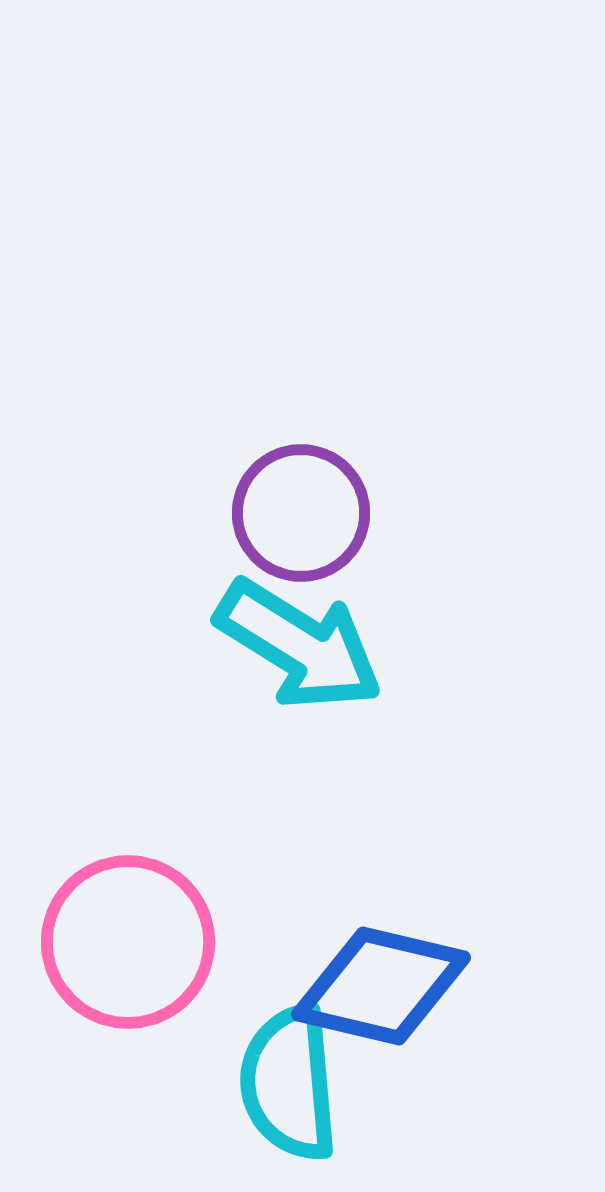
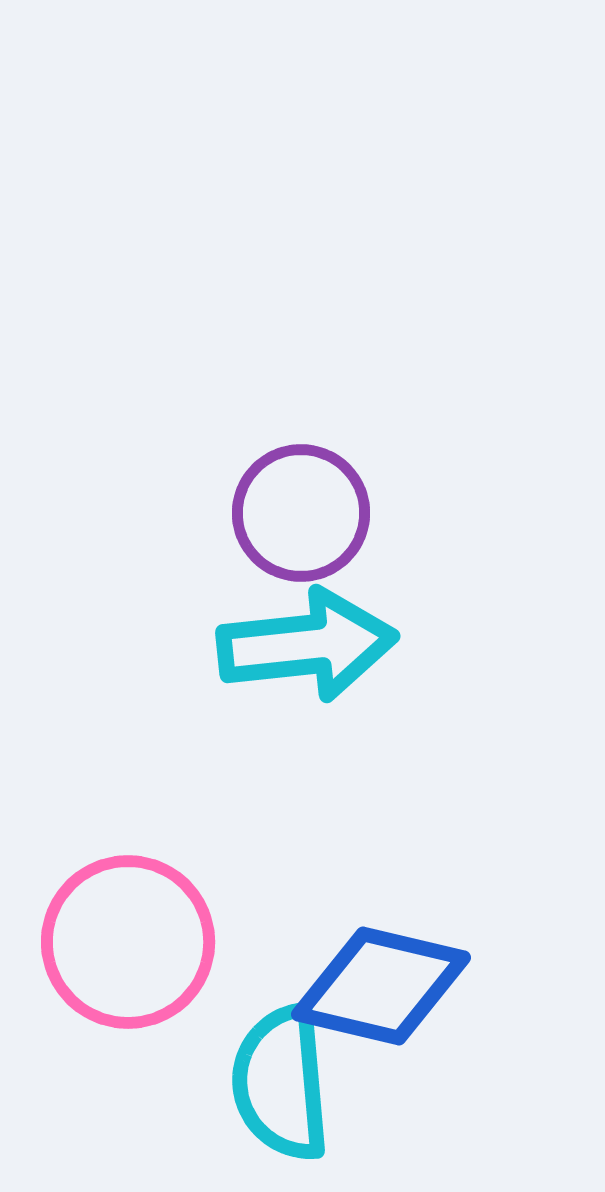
cyan arrow: moved 8 px right; rotated 38 degrees counterclockwise
cyan semicircle: moved 8 px left
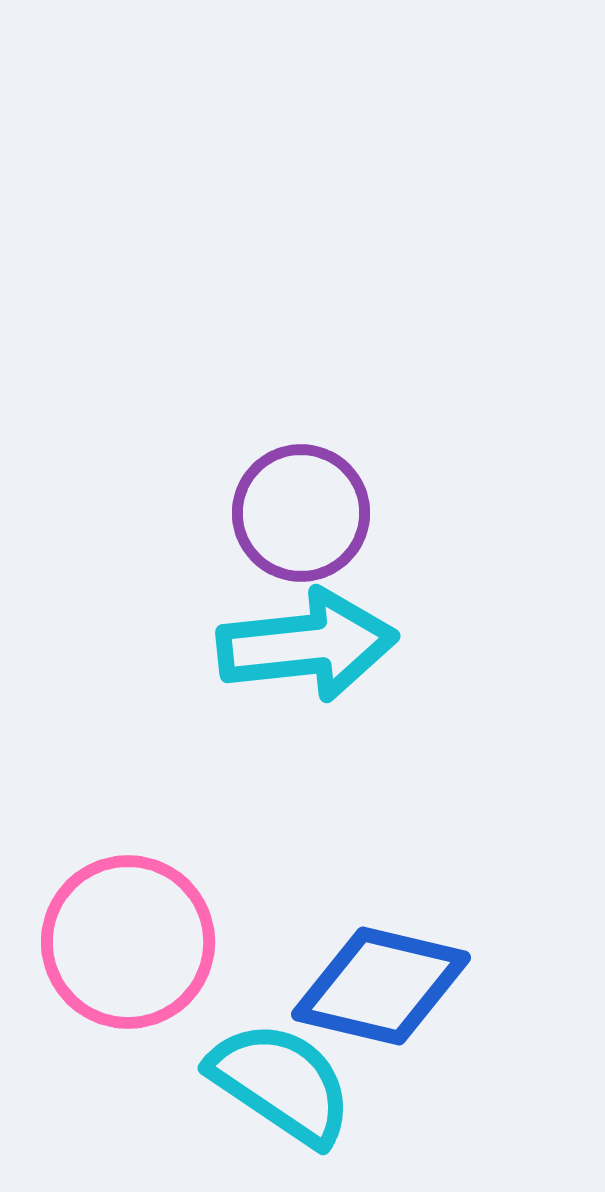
cyan semicircle: rotated 129 degrees clockwise
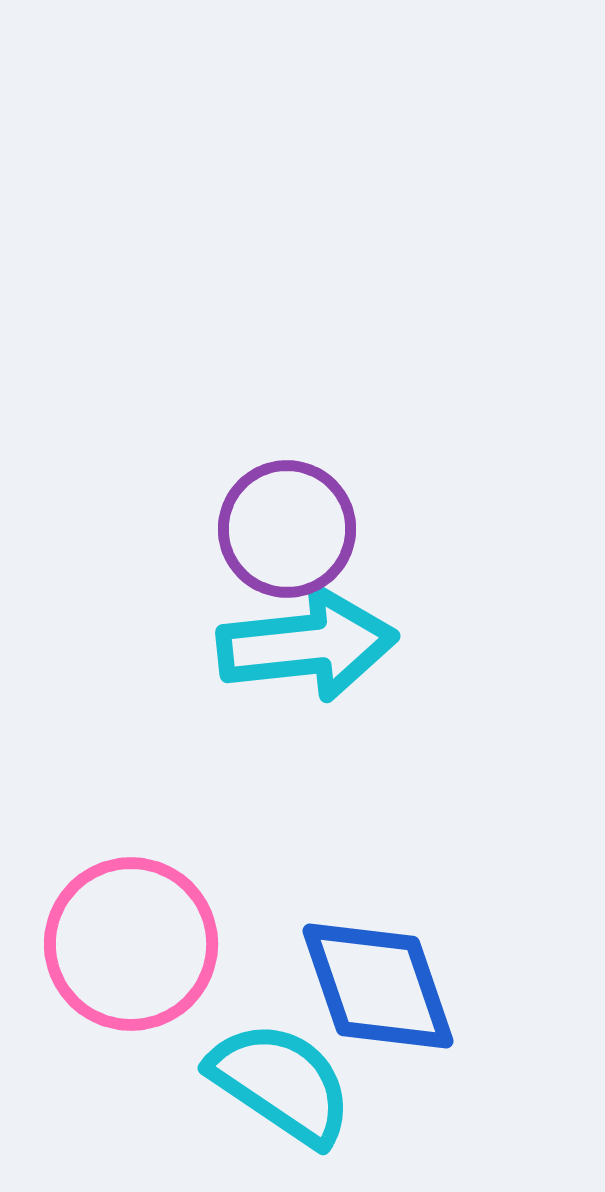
purple circle: moved 14 px left, 16 px down
pink circle: moved 3 px right, 2 px down
blue diamond: moved 3 px left; rotated 58 degrees clockwise
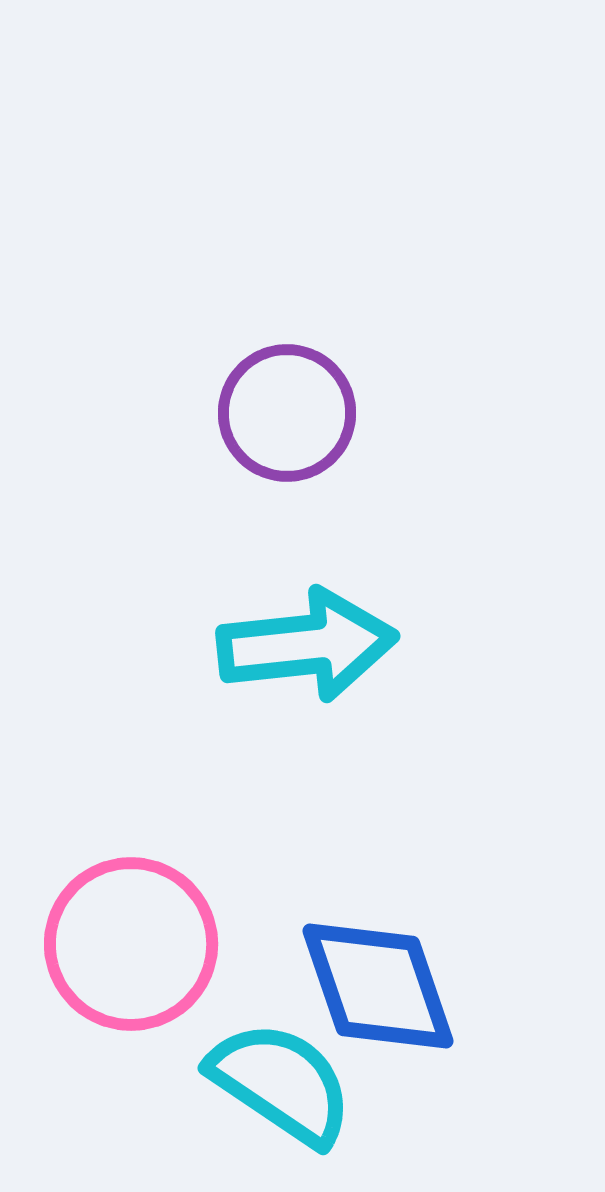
purple circle: moved 116 px up
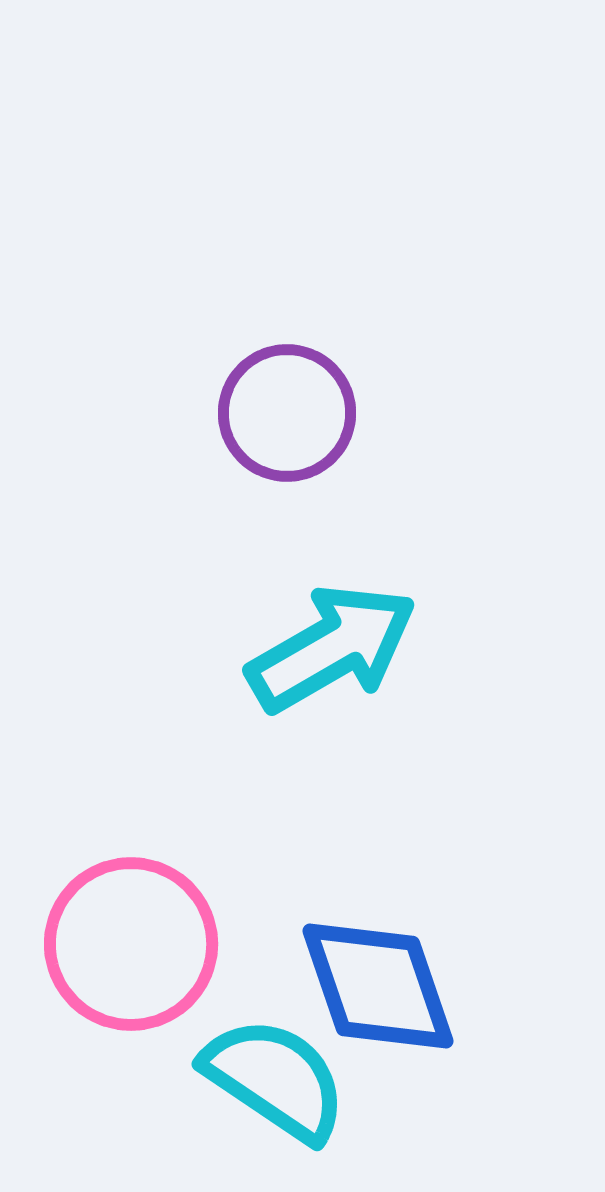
cyan arrow: moved 25 px right, 3 px down; rotated 24 degrees counterclockwise
cyan semicircle: moved 6 px left, 4 px up
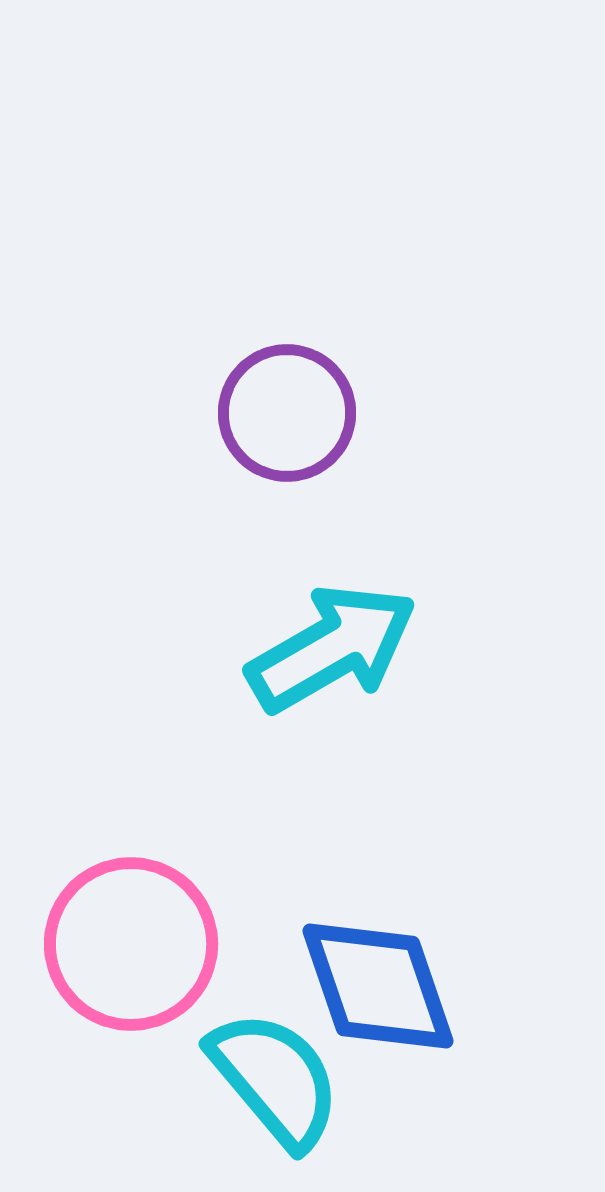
cyan semicircle: rotated 16 degrees clockwise
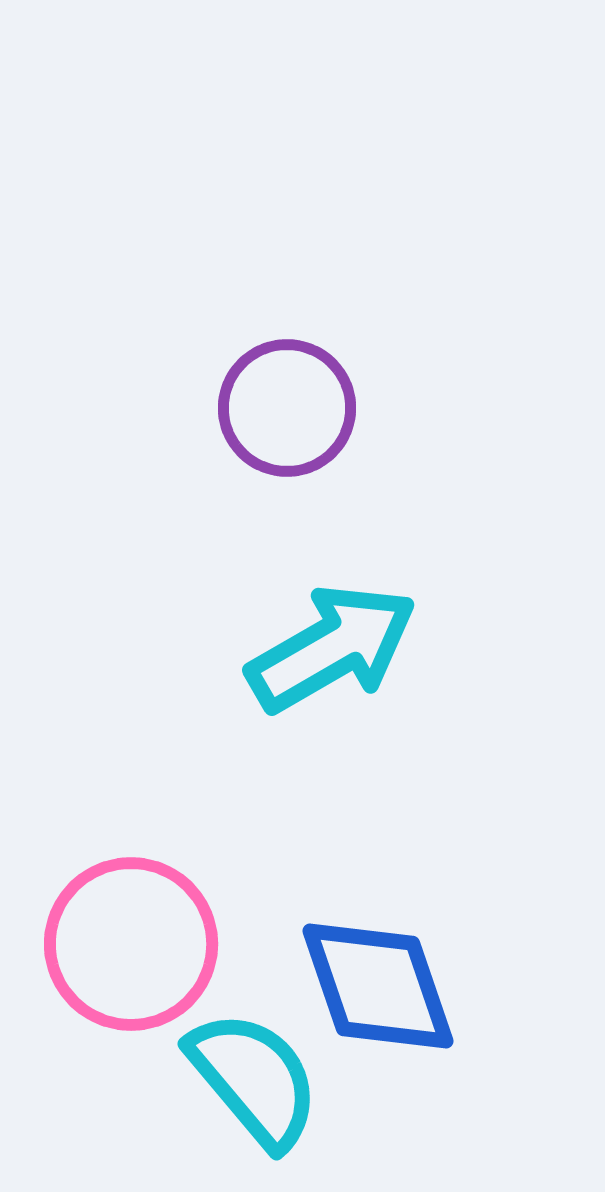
purple circle: moved 5 px up
cyan semicircle: moved 21 px left
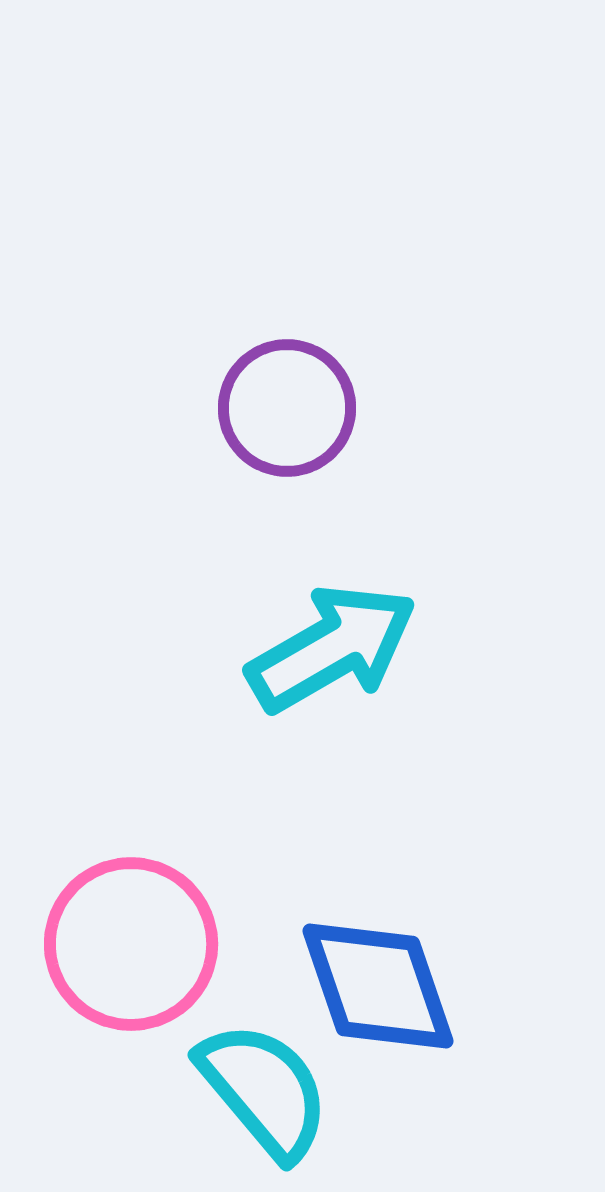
cyan semicircle: moved 10 px right, 11 px down
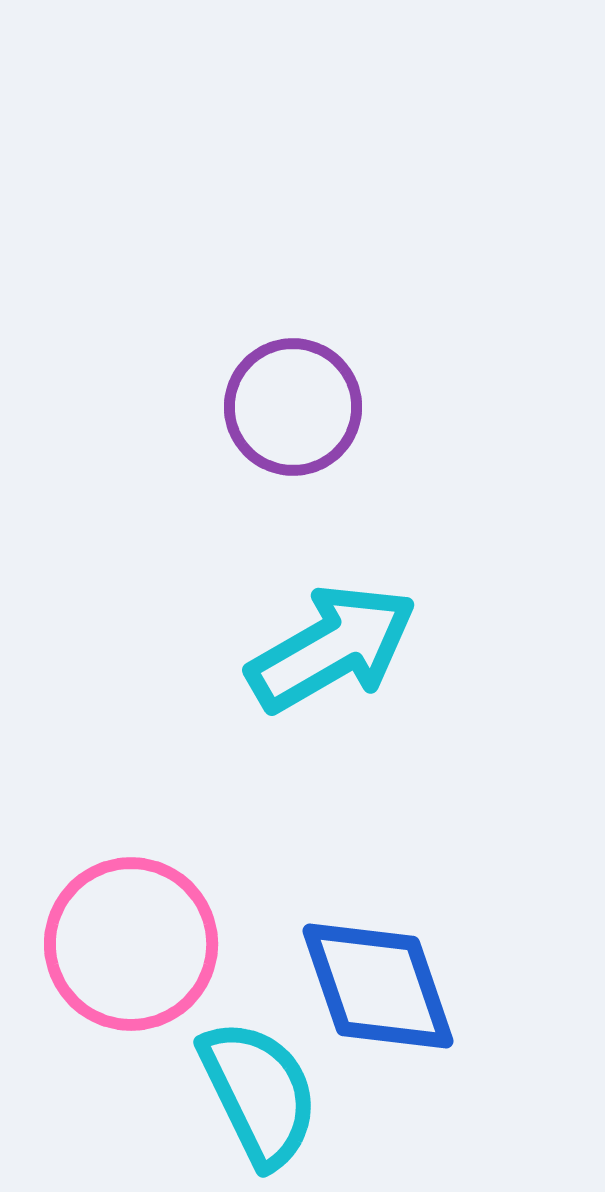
purple circle: moved 6 px right, 1 px up
cyan semicircle: moved 5 px left, 3 px down; rotated 14 degrees clockwise
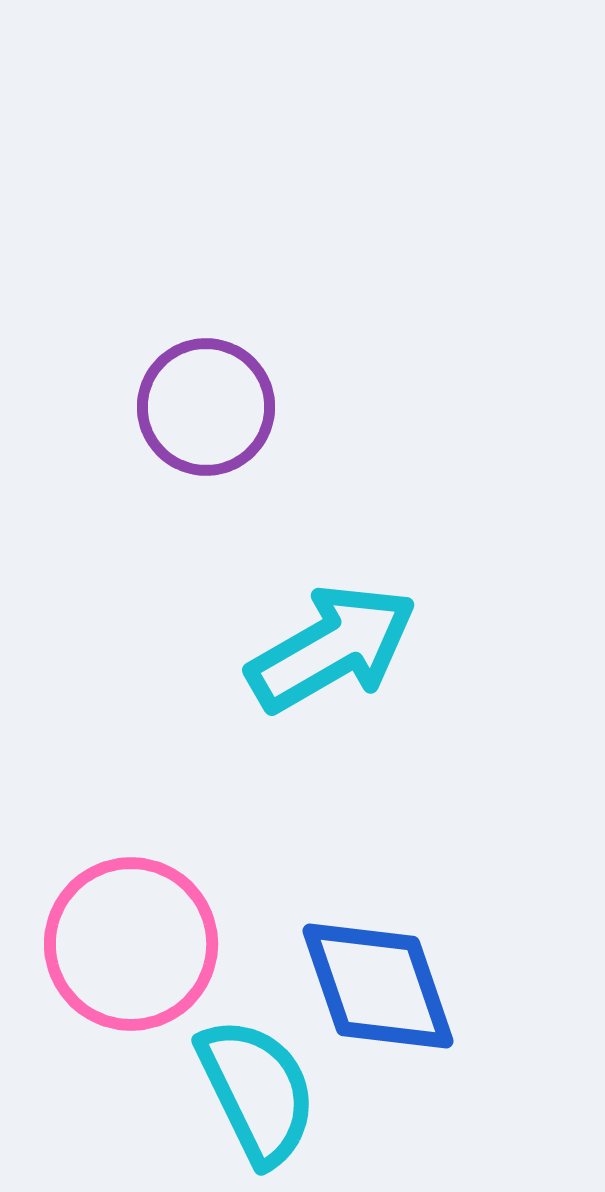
purple circle: moved 87 px left
cyan semicircle: moved 2 px left, 2 px up
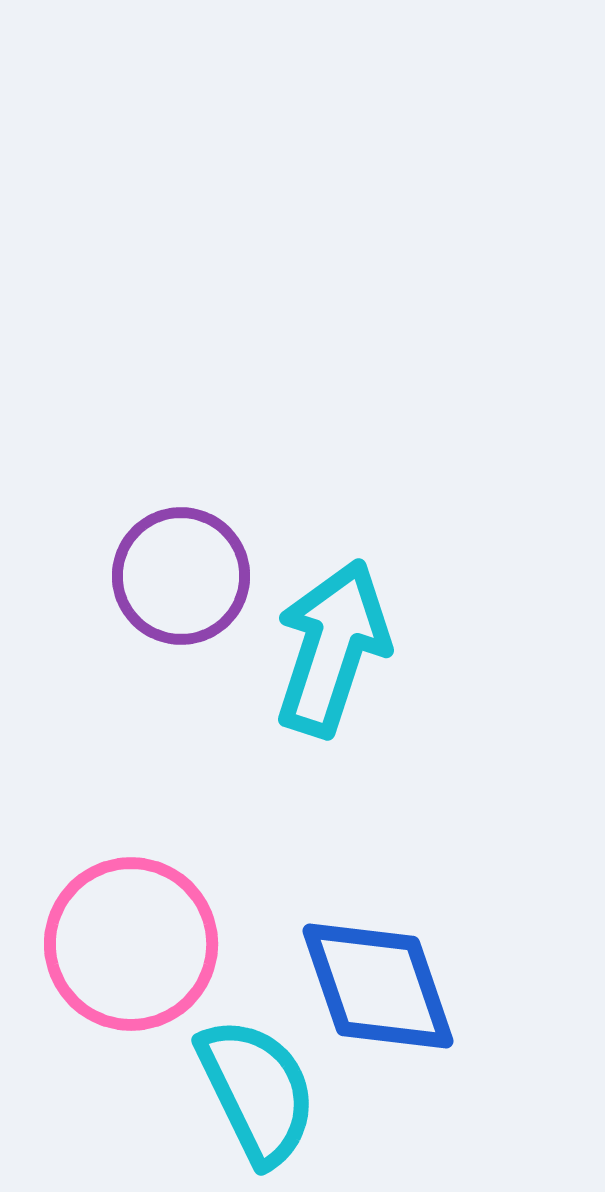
purple circle: moved 25 px left, 169 px down
cyan arrow: rotated 42 degrees counterclockwise
